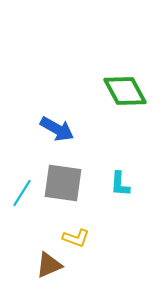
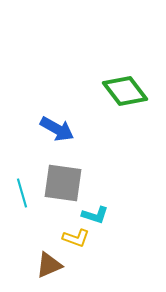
green diamond: rotated 9 degrees counterclockwise
cyan L-shape: moved 25 px left, 31 px down; rotated 76 degrees counterclockwise
cyan line: rotated 48 degrees counterclockwise
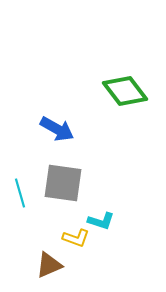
cyan line: moved 2 px left
cyan L-shape: moved 6 px right, 6 px down
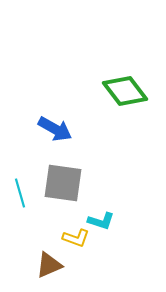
blue arrow: moved 2 px left
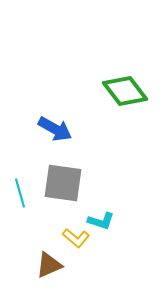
yellow L-shape: rotated 20 degrees clockwise
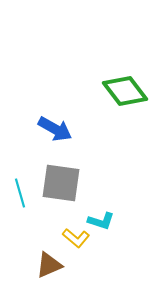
gray square: moved 2 px left
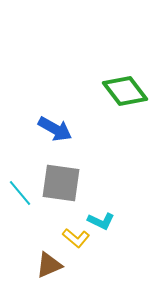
cyan line: rotated 24 degrees counterclockwise
cyan L-shape: rotated 8 degrees clockwise
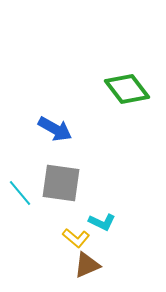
green diamond: moved 2 px right, 2 px up
cyan L-shape: moved 1 px right, 1 px down
brown triangle: moved 38 px right
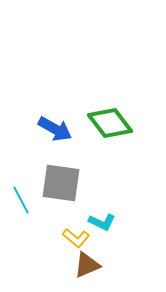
green diamond: moved 17 px left, 34 px down
cyan line: moved 1 px right, 7 px down; rotated 12 degrees clockwise
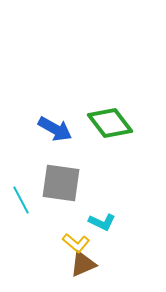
yellow L-shape: moved 5 px down
brown triangle: moved 4 px left, 1 px up
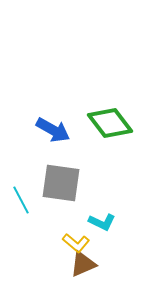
blue arrow: moved 2 px left, 1 px down
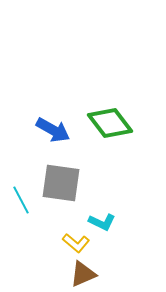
brown triangle: moved 10 px down
